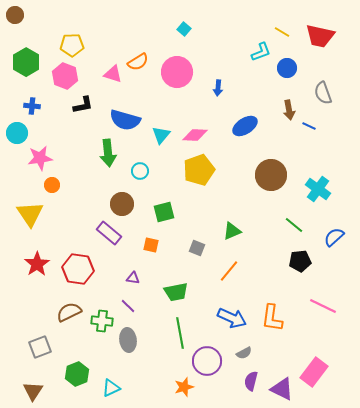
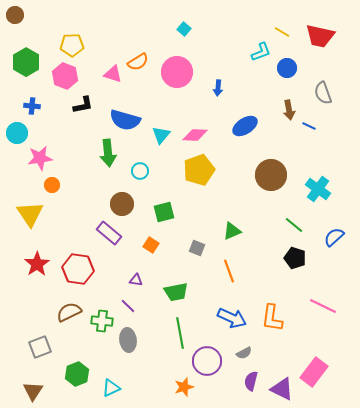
orange square at (151, 245): rotated 21 degrees clockwise
black pentagon at (300, 261): moved 5 px left, 3 px up; rotated 25 degrees clockwise
orange line at (229, 271): rotated 60 degrees counterclockwise
purple triangle at (133, 278): moved 3 px right, 2 px down
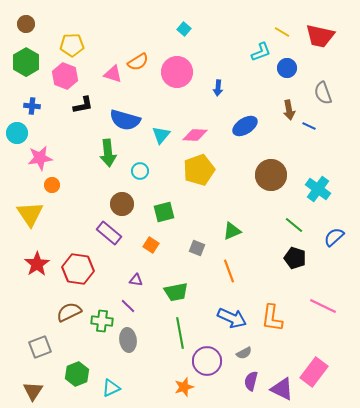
brown circle at (15, 15): moved 11 px right, 9 px down
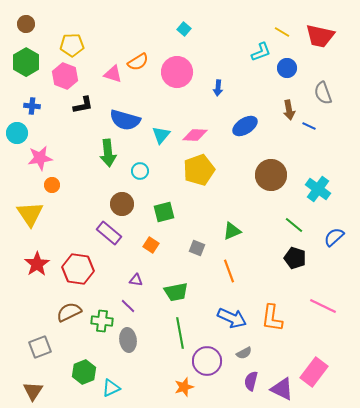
green hexagon at (77, 374): moved 7 px right, 2 px up
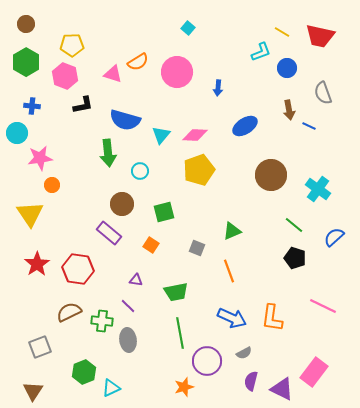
cyan square at (184, 29): moved 4 px right, 1 px up
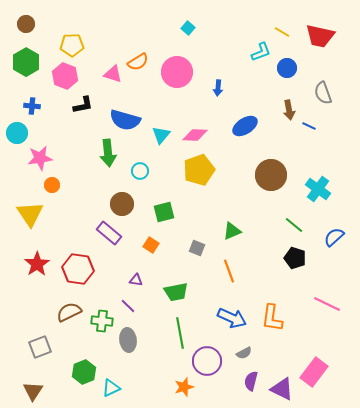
pink line at (323, 306): moved 4 px right, 2 px up
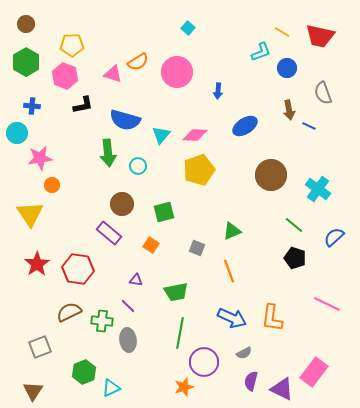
blue arrow at (218, 88): moved 3 px down
cyan circle at (140, 171): moved 2 px left, 5 px up
green line at (180, 333): rotated 20 degrees clockwise
purple circle at (207, 361): moved 3 px left, 1 px down
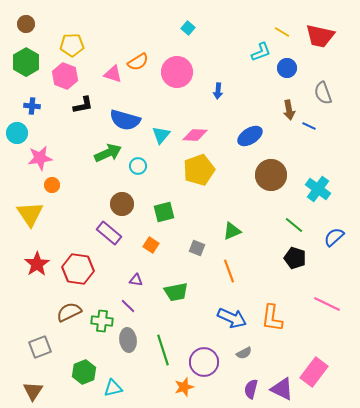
blue ellipse at (245, 126): moved 5 px right, 10 px down
green arrow at (108, 153): rotated 108 degrees counterclockwise
green line at (180, 333): moved 17 px left, 17 px down; rotated 28 degrees counterclockwise
purple semicircle at (251, 381): moved 8 px down
cyan triangle at (111, 388): moved 2 px right; rotated 12 degrees clockwise
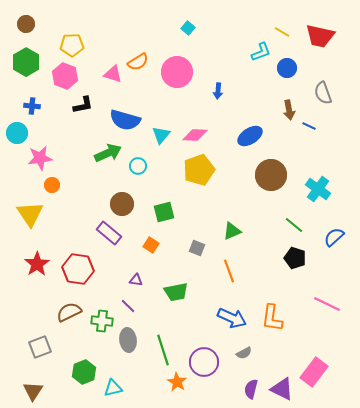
orange star at (184, 387): moved 7 px left, 5 px up; rotated 24 degrees counterclockwise
